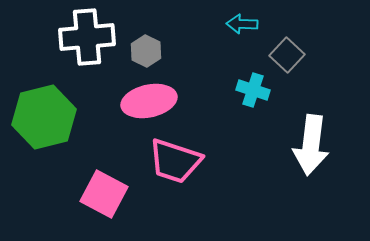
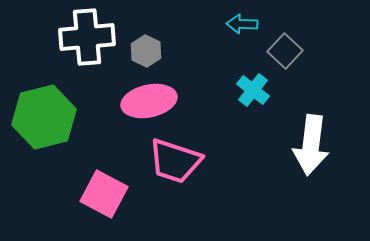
gray square: moved 2 px left, 4 px up
cyan cross: rotated 20 degrees clockwise
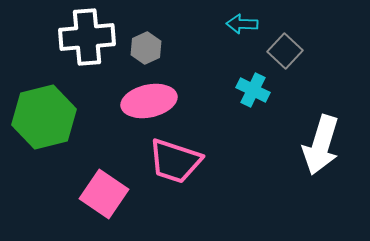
gray hexagon: moved 3 px up; rotated 8 degrees clockwise
cyan cross: rotated 12 degrees counterclockwise
white arrow: moved 10 px right; rotated 10 degrees clockwise
pink square: rotated 6 degrees clockwise
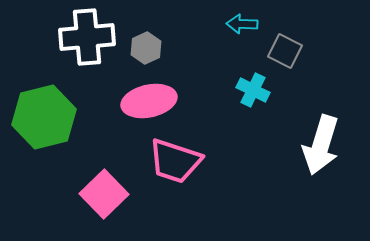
gray square: rotated 16 degrees counterclockwise
pink square: rotated 12 degrees clockwise
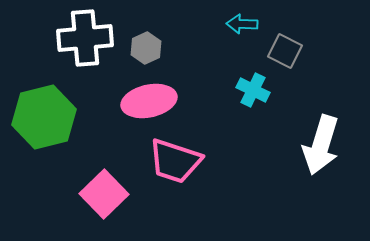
white cross: moved 2 px left, 1 px down
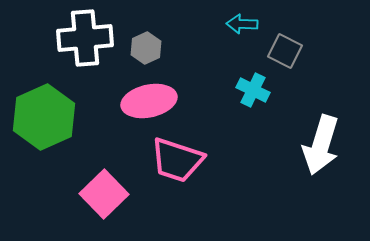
green hexagon: rotated 10 degrees counterclockwise
pink trapezoid: moved 2 px right, 1 px up
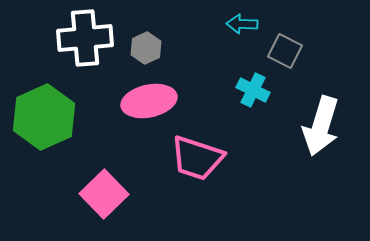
white arrow: moved 19 px up
pink trapezoid: moved 20 px right, 2 px up
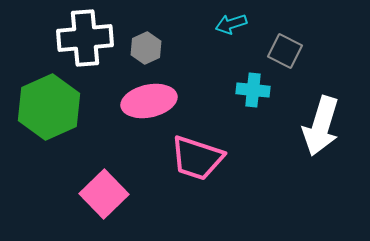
cyan arrow: moved 11 px left; rotated 20 degrees counterclockwise
cyan cross: rotated 20 degrees counterclockwise
green hexagon: moved 5 px right, 10 px up
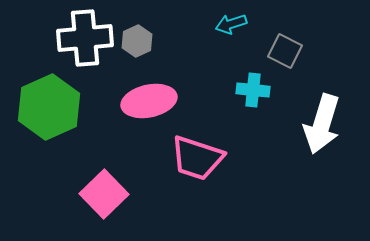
gray hexagon: moved 9 px left, 7 px up
white arrow: moved 1 px right, 2 px up
